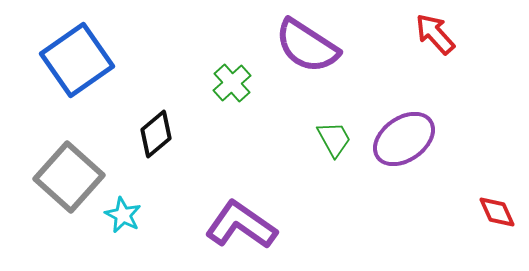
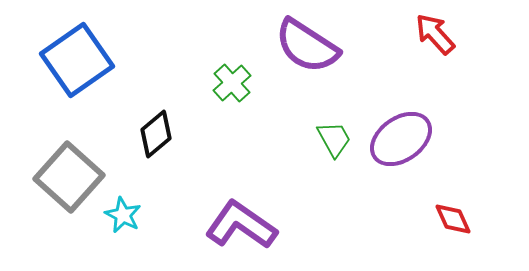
purple ellipse: moved 3 px left
red diamond: moved 44 px left, 7 px down
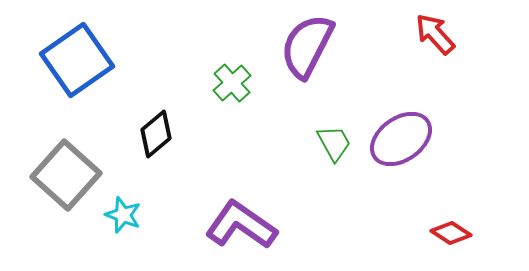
purple semicircle: rotated 84 degrees clockwise
green trapezoid: moved 4 px down
gray square: moved 3 px left, 2 px up
cyan star: rotated 6 degrees counterclockwise
red diamond: moved 2 px left, 14 px down; rotated 33 degrees counterclockwise
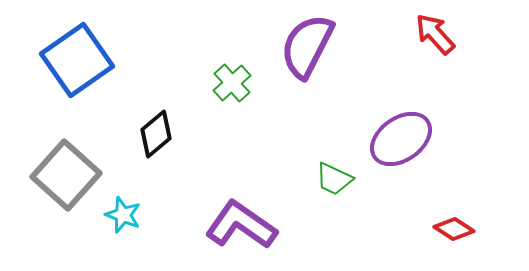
green trapezoid: moved 36 px down; rotated 144 degrees clockwise
red diamond: moved 3 px right, 4 px up
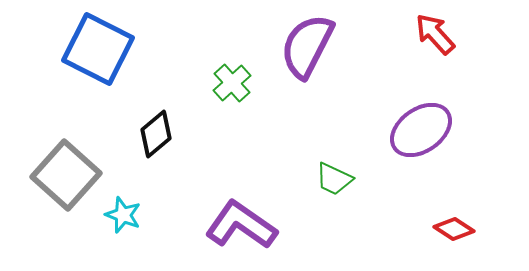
blue square: moved 21 px right, 11 px up; rotated 28 degrees counterclockwise
purple ellipse: moved 20 px right, 9 px up
